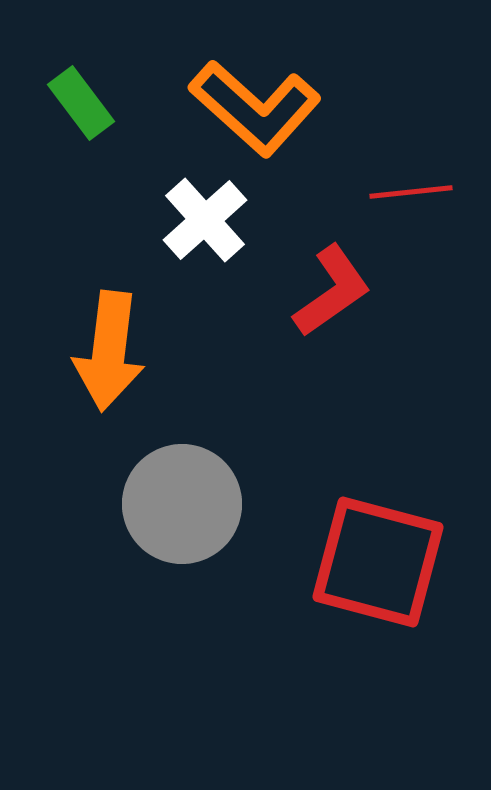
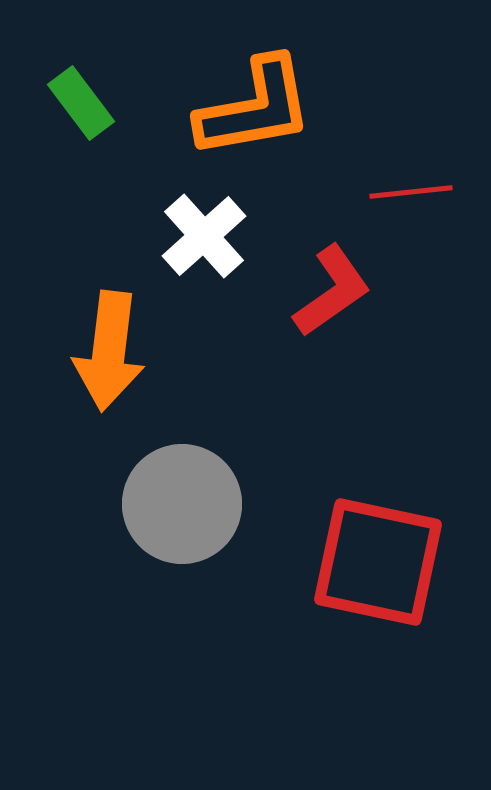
orange L-shape: rotated 52 degrees counterclockwise
white cross: moved 1 px left, 16 px down
red square: rotated 3 degrees counterclockwise
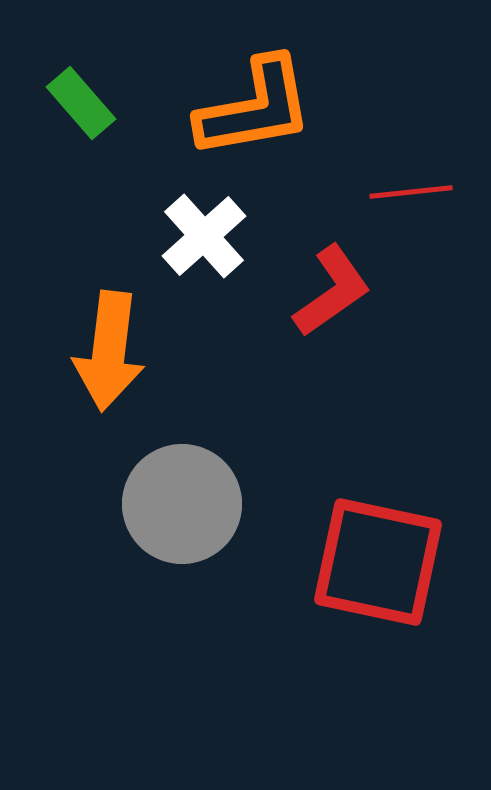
green rectangle: rotated 4 degrees counterclockwise
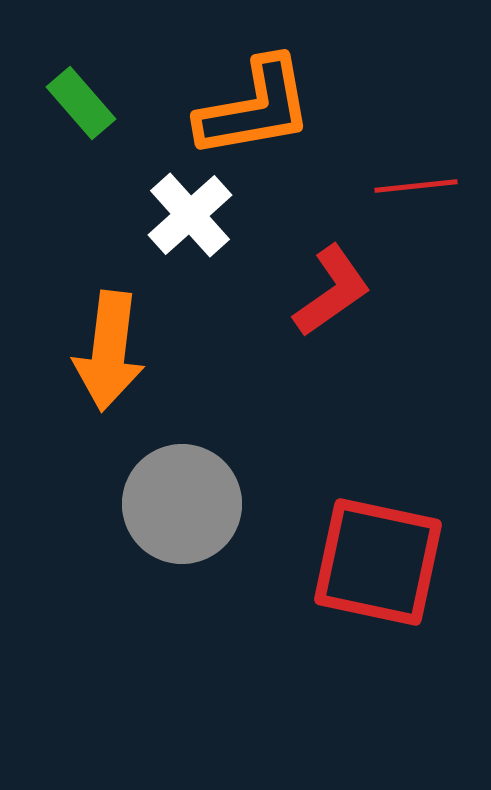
red line: moved 5 px right, 6 px up
white cross: moved 14 px left, 21 px up
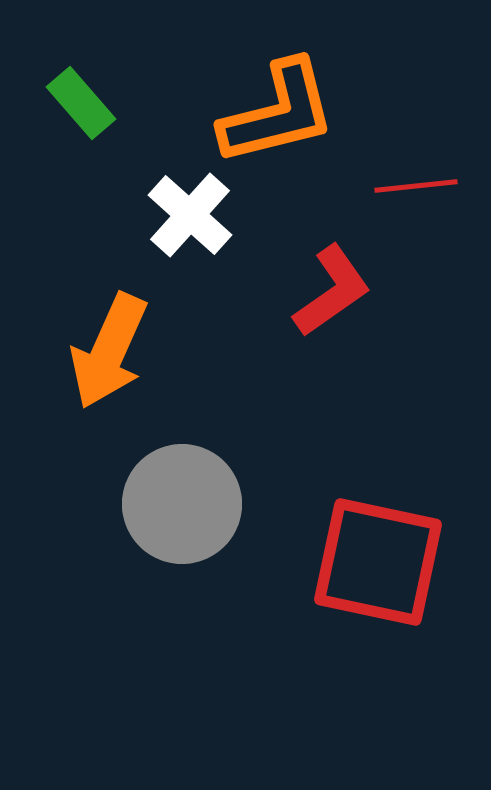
orange L-shape: moved 23 px right, 5 px down; rotated 4 degrees counterclockwise
white cross: rotated 6 degrees counterclockwise
orange arrow: rotated 17 degrees clockwise
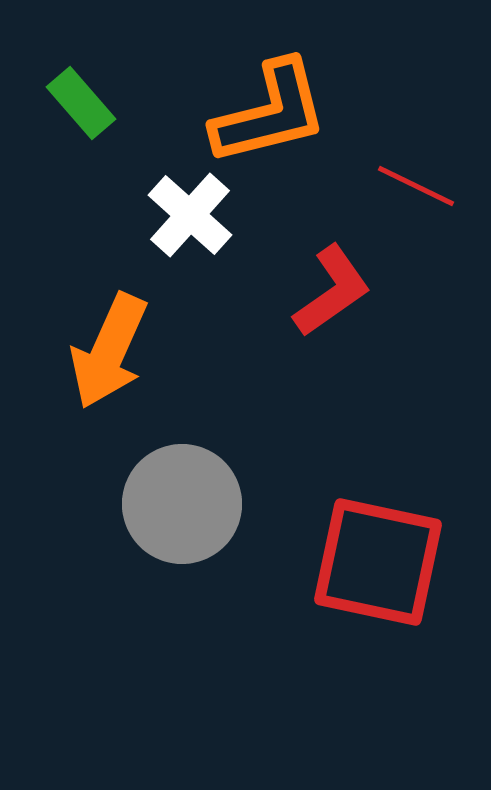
orange L-shape: moved 8 px left
red line: rotated 32 degrees clockwise
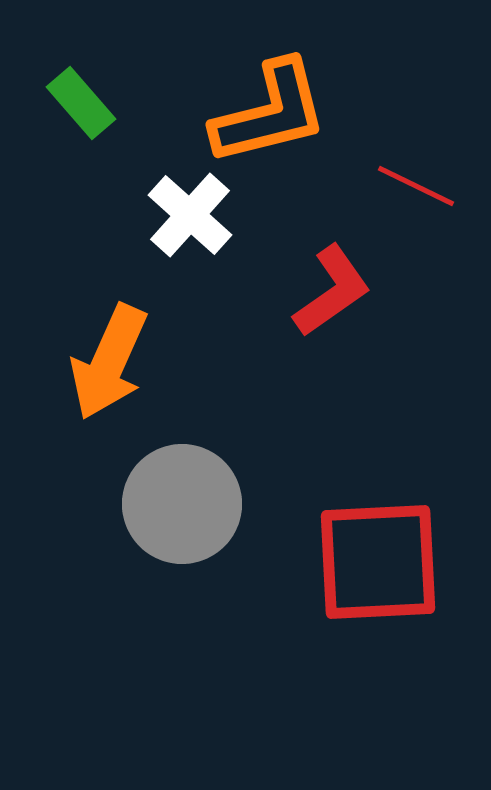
orange arrow: moved 11 px down
red square: rotated 15 degrees counterclockwise
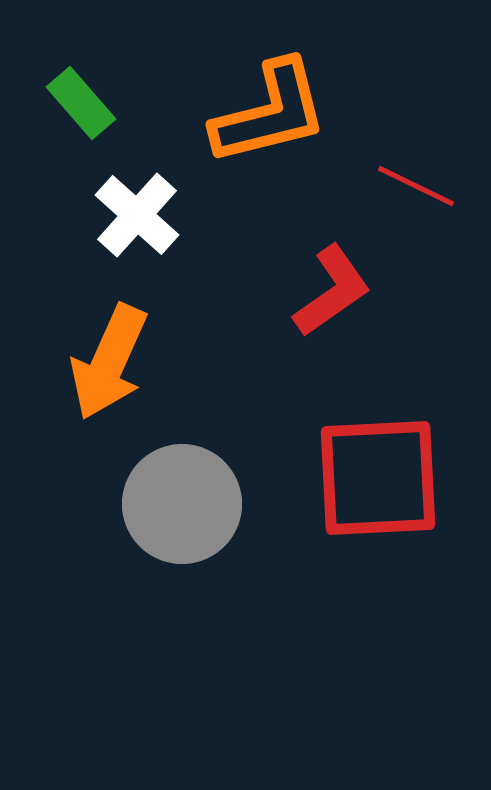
white cross: moved 53 px left
red square: moved 84 px up
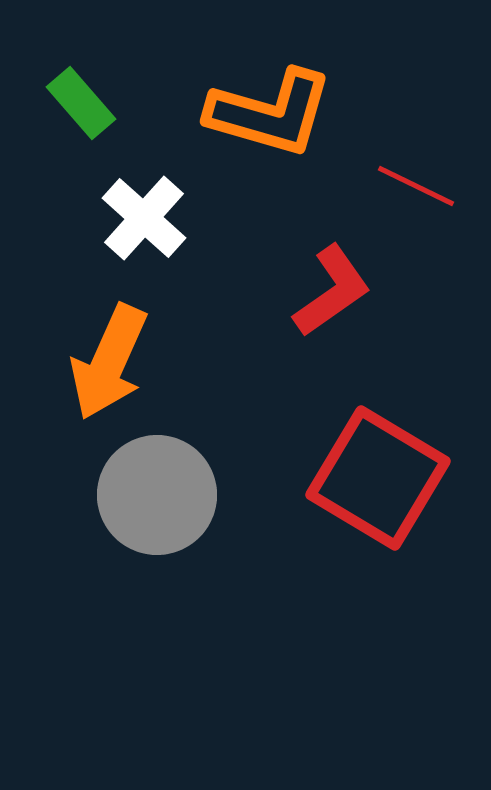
orange L-shape: rotated 30 degrees clockwise
white cross: moved 7 px right, 3 px down
red square: rotated 34 degrees clockwise
gray circle: moved 25 px left, 9 px up
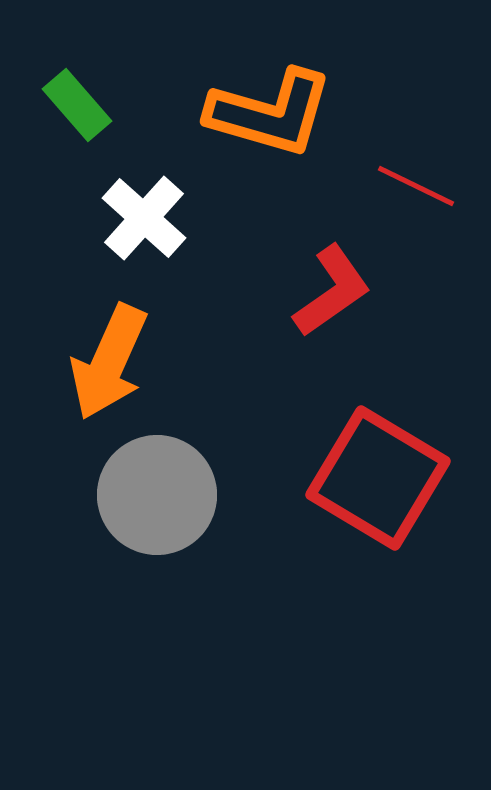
green rectangle: moved 4 px left, 2 px down
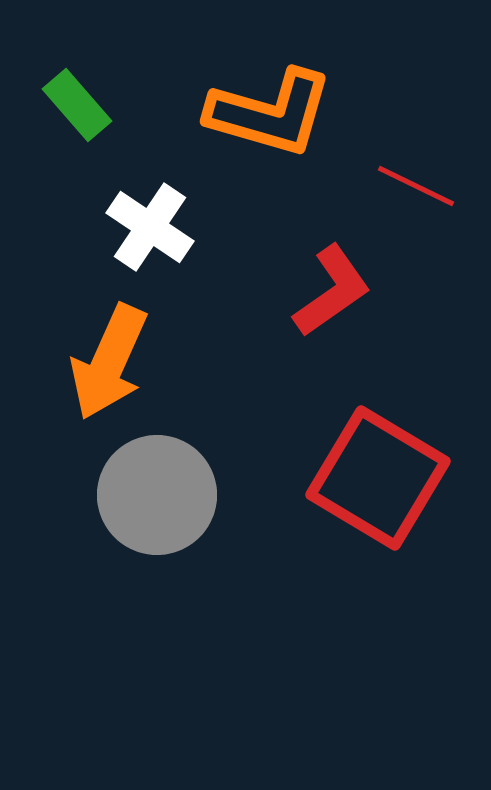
white cross: moved 6 px right, 9 px down; rotated 8 degrees counterclockwise
